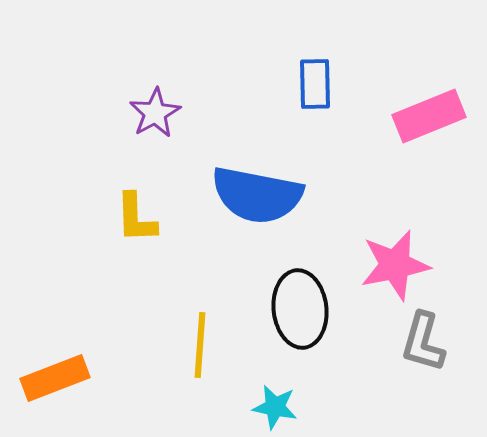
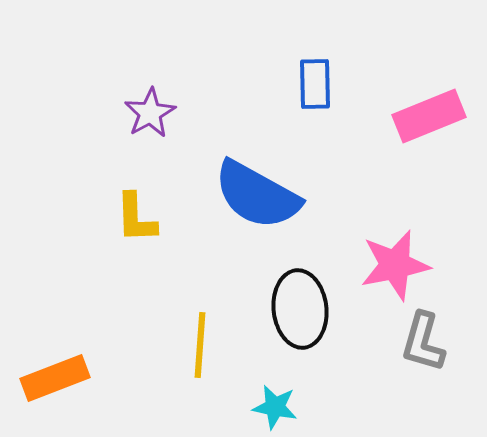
purple star: moved 5 px left
blue semicircle: rotated 18 degrees clockwise
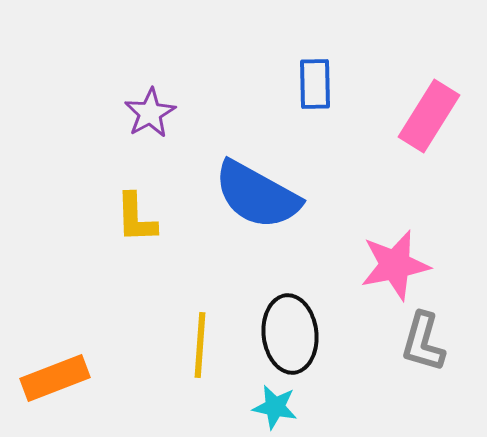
pink rectangle: rotated 36 degrees counterclockwise
black ellipse: moved 10 px left, 25 px down
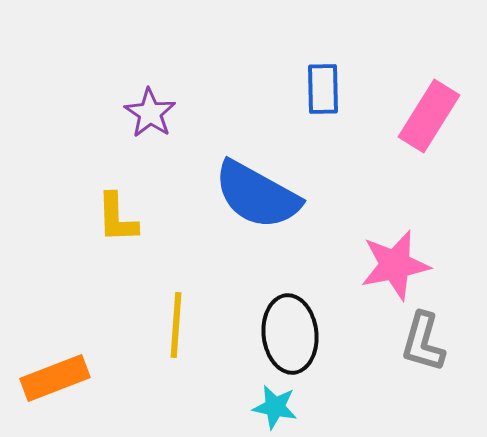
blue rectangle: moved 8 px right, 5 px down
purple star: rotated 9 degrees counterclockwise
yellow L-shape: moved 19 px left
yellow line: moved 24 px left, 20 px up
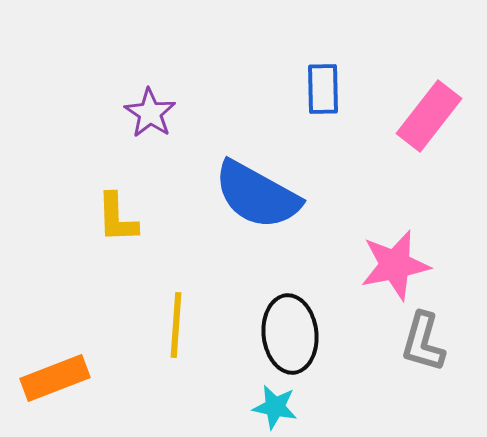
pink rectangle: rotated 6 degrees clockwise
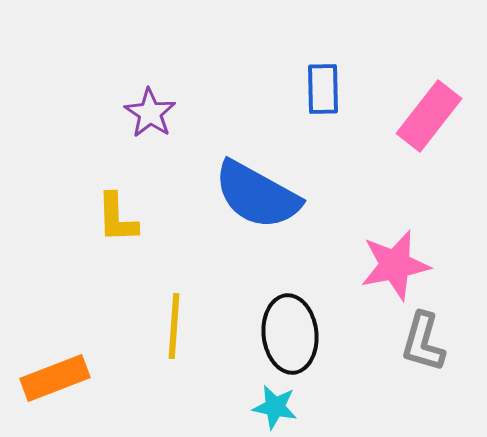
yellow line: moved 2 px left, 1 px down
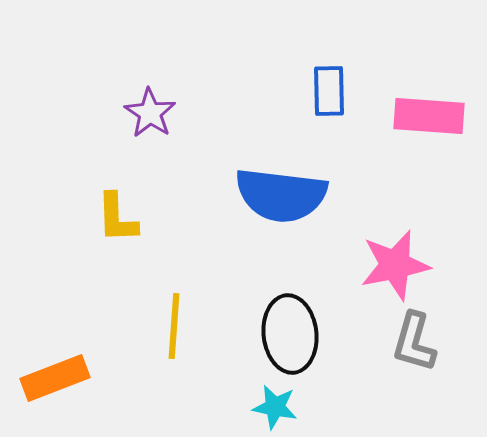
blue rectangle: moved 6 px right, 2 px down
pink rectangle: rotated 56 degrees clockwise
blue semicircle: moved 24 px right; rotated 22 degrees counterclockwise
gray L-shape: moved 9 px left
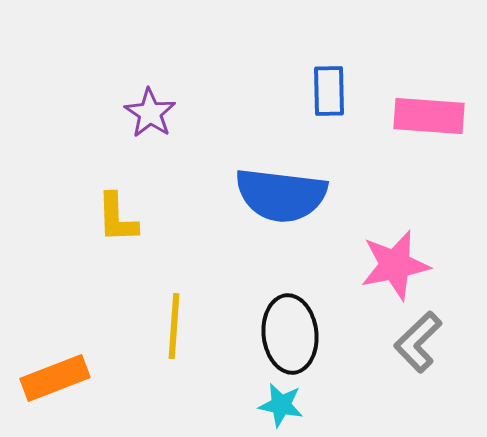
gray L-shape: moved 4 px right; rotated 30 degrees clockwise
cyan star: moved 6 px right, 2 px up
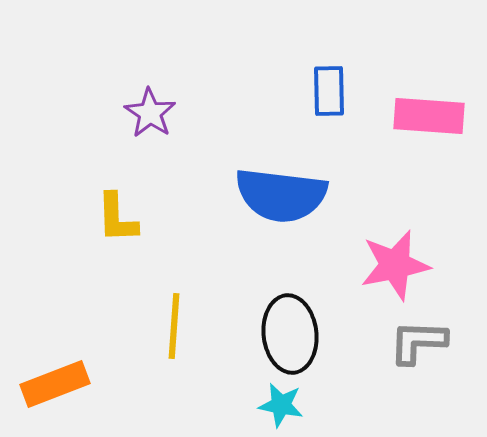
gray L-shape: rotated 46 degrees clockwise
orange rectangle: moved 6 px down
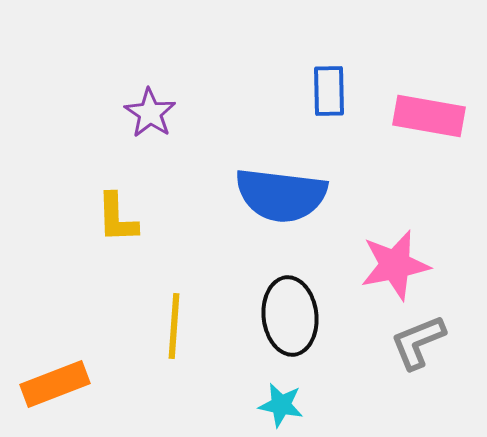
pink rectangle: rotated 6 degrees clockwise
black ellipse: moved 18 px up
gray L-shape: rotated 24 degrees counterclockwise
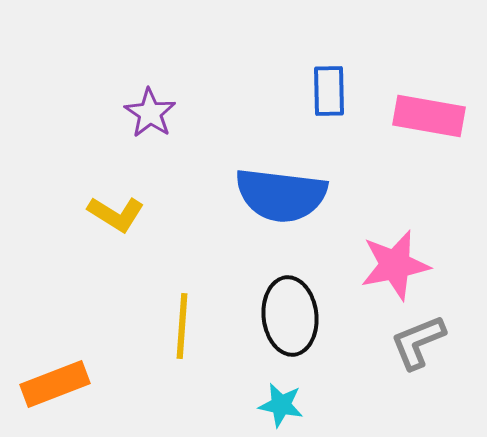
yellow L-shape: moved 1 px left, 4 px up; rotated 56 degrees counterclockwise
yellow line: moved 8 px right
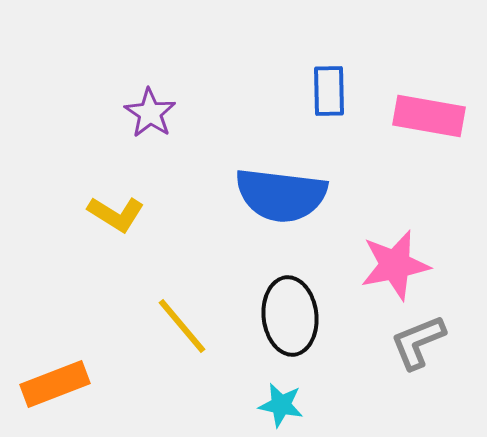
yellow line: rotated 44 degrees counterclockwise
